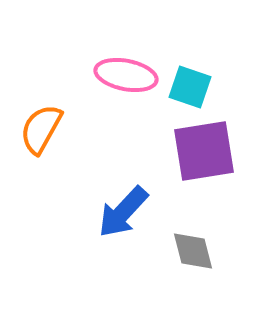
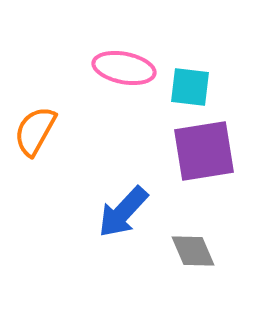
pink ellipse: moved 2 px left, 7 px up
cyan square: rotated 12 degrees counterclockwise
orange semicircle: moved 6 px left, 2 px down
gray diamond: rotated 9 degrees counterclockwise
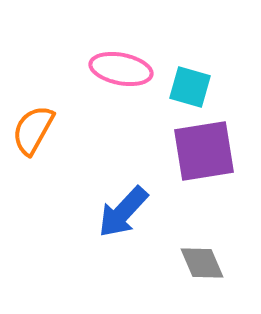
pink ellipse: moved 3 px left, 1 px down
cyan square: rotated 9 degrees clockwise
orange semicircle: moved 2 px left, 1 px up
gray diamond: moved 9 px right, 12 px down
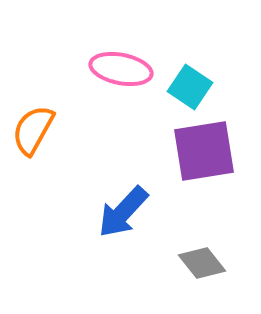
cyan square: rotated 18 degrees clockwise
gray diamond: rotated 15 degrees counterclockwise
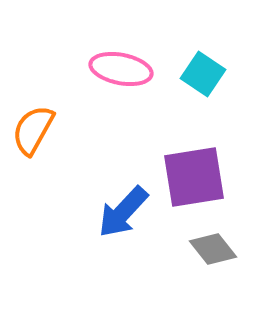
cyan square: moved 13 px right, 13 px up
purple square: moved 10 px left, 26 px down
gray diamond: moved 11 px right, 14 px up
